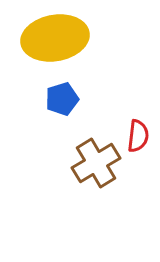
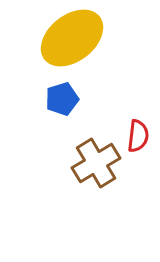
yellow ellipse: moved 17 px right; rotated 28 degrees counterclockwise
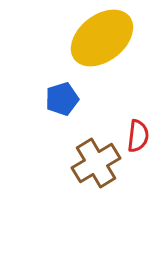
yellow ellipse: moved 30 px right
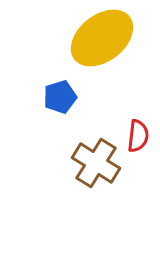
blue pentagon: moved 2 px left, 2 px up
brown cross: rotated 27 degrees counterclockwise
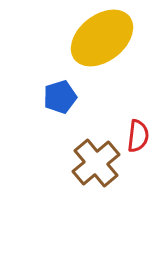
brown cross: rotated 18 degrees clockwise
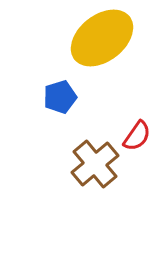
red semicircle: moved 1 px left; rotated 28 degrees clockwise
brown cross: moved 1 px left, 1 px down
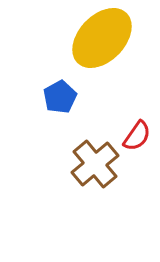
yellow ellipse: rotated 8 degrees counterclockwise
blue pentagon: rotated 12 degrees counterclockwise
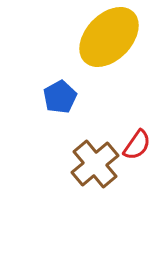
yellow ellipse: moved 7 px right, 1 px up
red semicircle: moved 9 px down
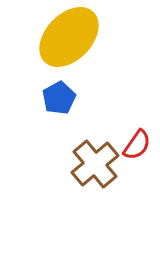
yellow ellipse: moved 40 px left
blue pentagon: moved 1 px left, 1 px down
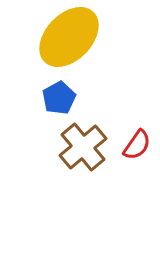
brown cross: moved 12 px left, 17 px up
